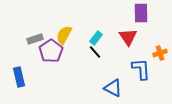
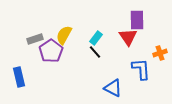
purple rectangle: moved 4 px left, 7 px down
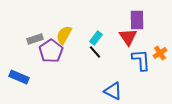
orange cross: rotated 16 degrees counterclockwise
blue L-shape: moved 9 px up
blue rectangle: rotated 54 degrees counterclockwise
blue triangle: moved 3 px down
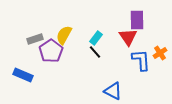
blue rectangle: moved 4 px right, 2 px up
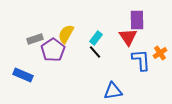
yellow semicircle: moved 2 px right, 1 px up
purple pentagon: moved 2 px right, 1 px up
blue triangle: rotated 36 degrees counterclockwise
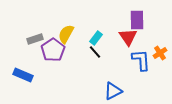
blue triangle: rotated 18 degrees counterclockwise
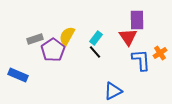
yellow semicircle: moved 1 px right, 2 px down
blue rectangle: moved 5 px left
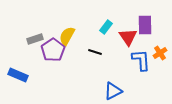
purple rectangle: moved 8 px right, 5 px down
cyan rectangle: moved 10 px right, 11 px up
black line: rotated 32 degrees counterclockwise
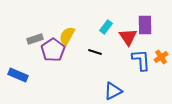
orange cross: moved 1 px right, 4 px down
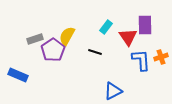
orange cross: rotated 16 degrees clockwise
